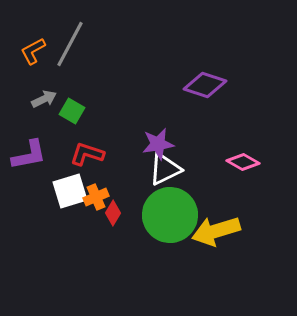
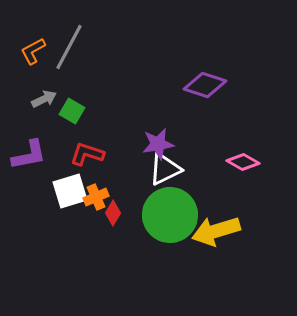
gray line: moved 1 px left, 3 px down
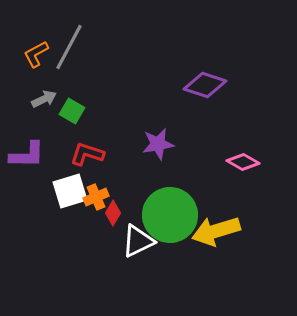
orange L-shape: moved 3 px right, 3 px down
purple L-shape: moved 2 px left; rotated 12 degrees clockwise
white triangle: moved 27 px left, 72 px down
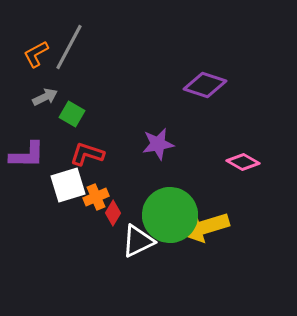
gray arrow: moved 1 px right, 2 px up
green square: moved 3 px down
white square: moved 2 px left, 6 px up
yellow arrow: moved 11 px left, 4 px up
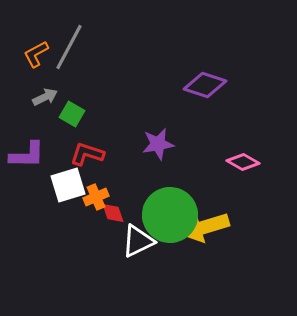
red diamond: rotated 50 degrees counterclockwise
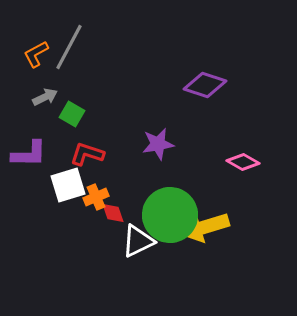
purple L-shape: moved 2 px right, 1 px up
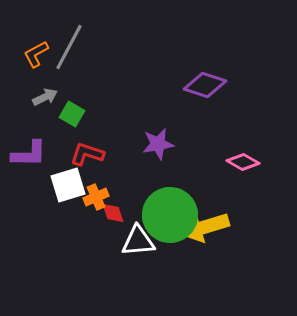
white triangle: rotated 21 degrees clockwise
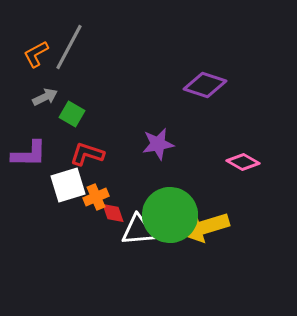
white triangle: moved 11 px up
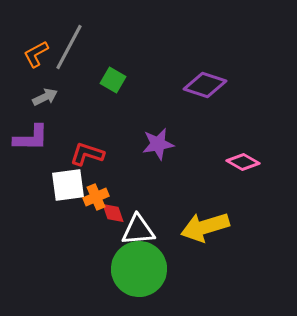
green square: moved 41 px right, 34 px up
purple L-shape: moved 2 px right, 16 px up
white square: rotated 9 degrees clockwise
green circle: moved 31 px left, 54 px down
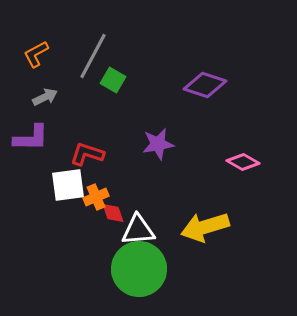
gray line: moved 24 px right, 9 px down
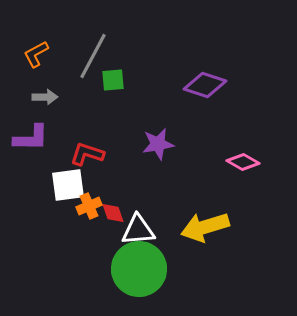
green square: rotated 35 degrees counterclockwise
gray arrow: rotated 25 degrees clockwise
orange cross: moved 7 px left, 9 px down
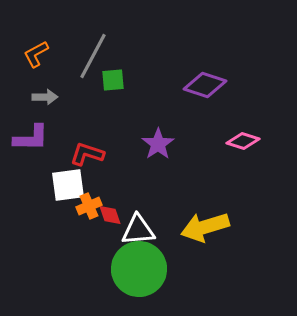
purple star: rotated 24 degrees counterclockwise
pink diamond: moved 21 px up; rotated 12 degrees counterclockwise
red diamond: moved 3 px left, 2 px down
